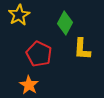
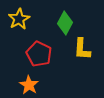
yellow star: moved 4 px down
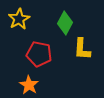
red pentagon: rotated 15 degrees counterclockwise
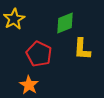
yellow star: moved 5 px left
green diamond: rotated 40 degrees clockwise
red pentagon: rotated 15 degrees clockwise
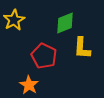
yellow star: moved 1 px down
yellow L-shape: moved 1 px up
red pentagon: moved 5 px right, 2 px down
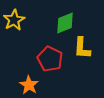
red pentagon: moved 6 px right, 3 px down
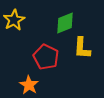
red pentagon: moved 4 px left, 2 px up
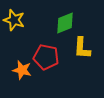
yellow star: rotated 25 degrees counterclockwise
red pentagon: rotated 15 degrees counterclockwise
orange star: moved 7 px left, 15 px up; rotated 18 degrees counterclockwise
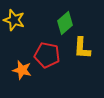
green diamond: rotated 20 degrees counterclockwise
red pentagon: moved 1 px right, 2 px up
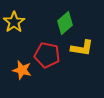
yellow star: moved 2 px down; rotated 20 degrees clockwise
yellow L-shape: rotated 85 degrees counterclockwise
